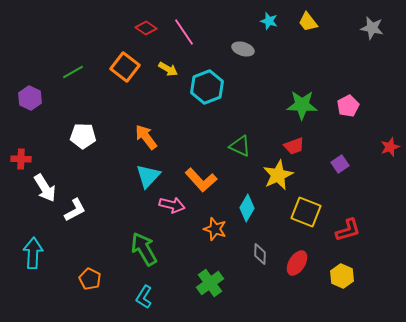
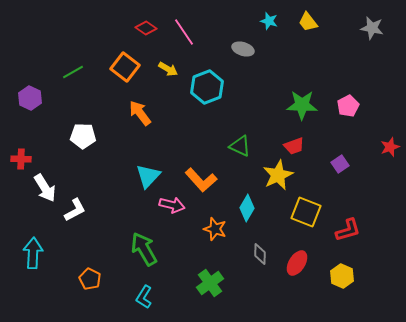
orange arrow: moved 6 px left, 24 px up
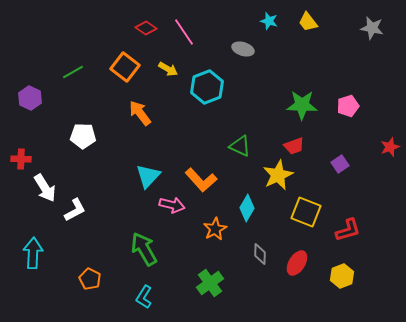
pink pentagon: rotated 10 degrees clockwise
orange star: rotated 25 degrees clockwise
yellow hexagon: rotated 15 degrees clockwise
